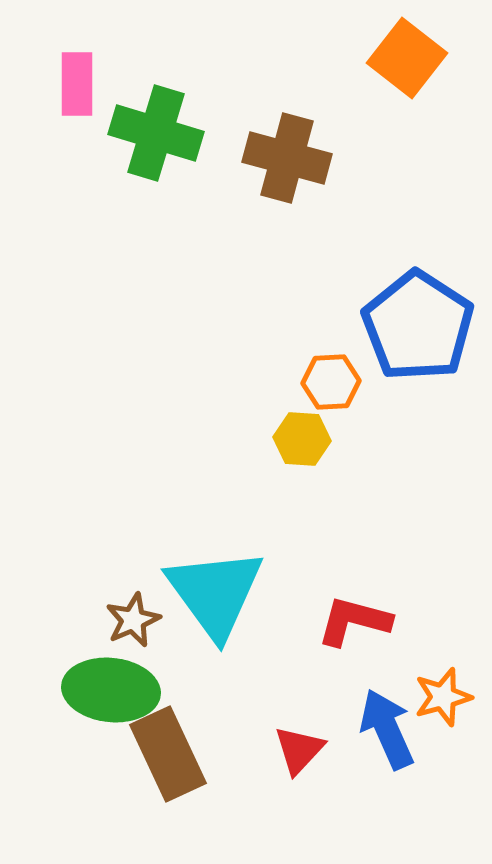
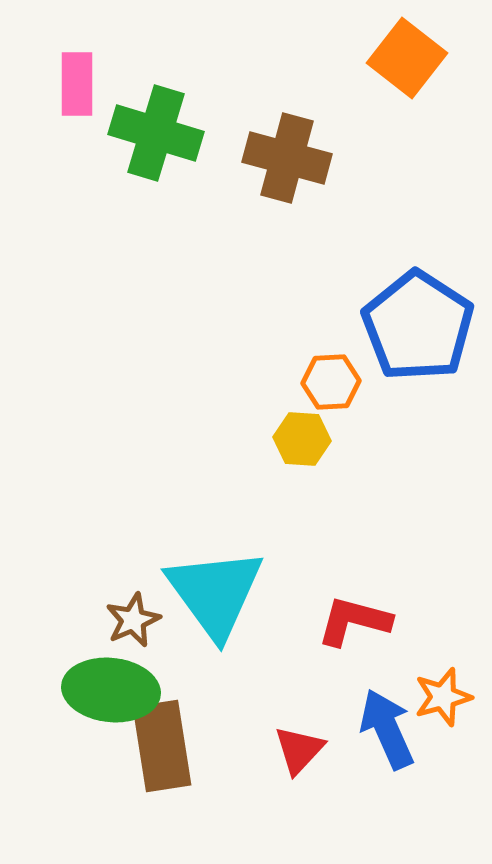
brown rectangle: moved 6 px left, 8 px up; rotated 16 degrees clockwise
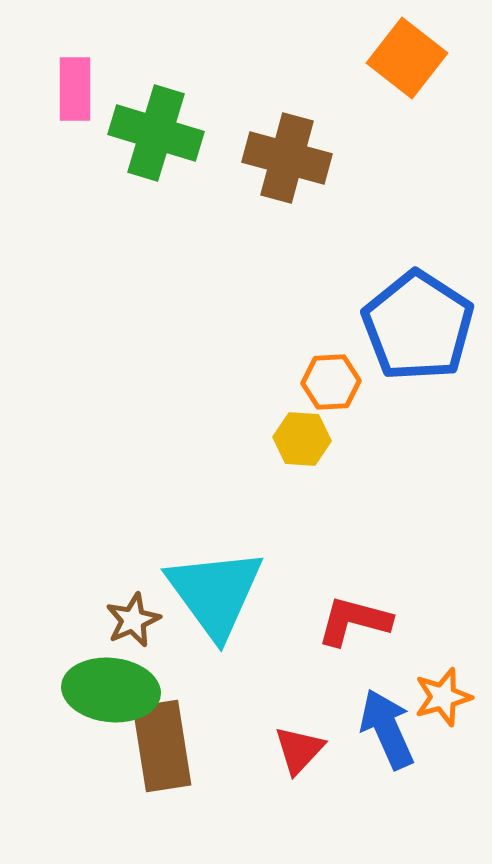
pink rectangle: moved 2 px left, 5 px down
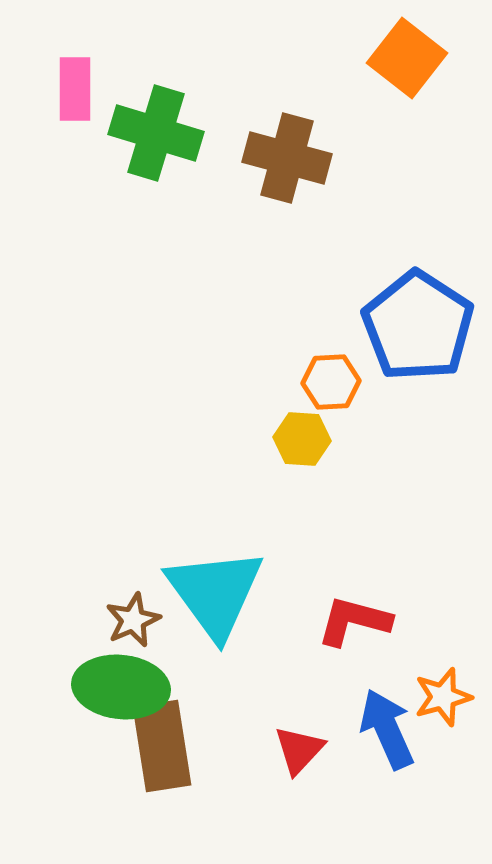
green ellipse: moved 10 px right, 3 px up
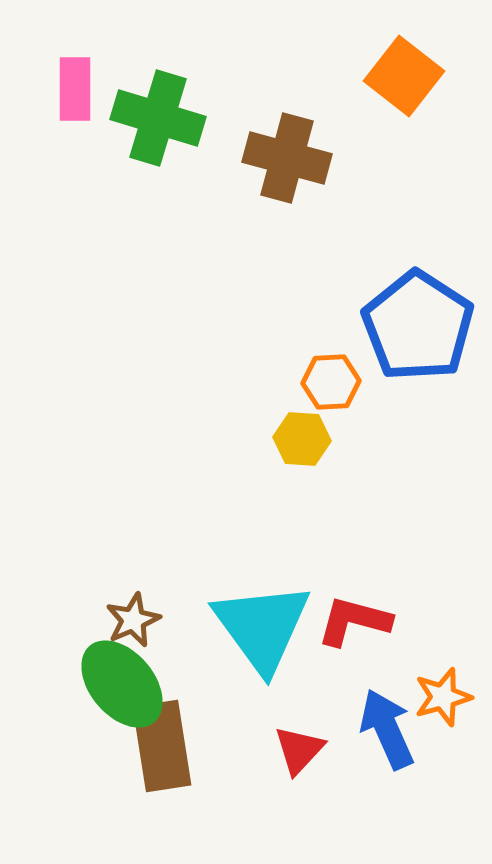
orange square: moved 3 px left, 18 px down
green cross: moved 2 px right, 15 px up
cyan triangle: moved 47 px right, 34 px down
green ellipse: moved 1 px right, 3 px up; rotated 44 degrees clockwise
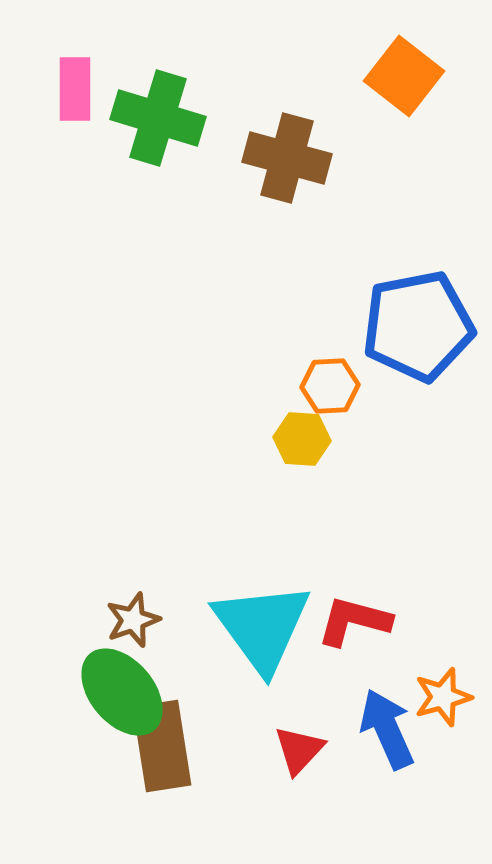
blue pentagon: rotated 28 degrees clockwise
orange hexagon: moved 1 px left, 4 px down
brown star: rotated 4 degrees clockwise
green ellipse: moved 8 px down
